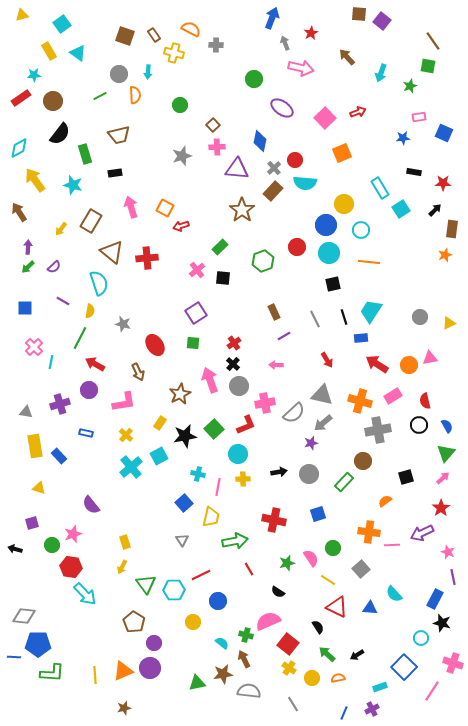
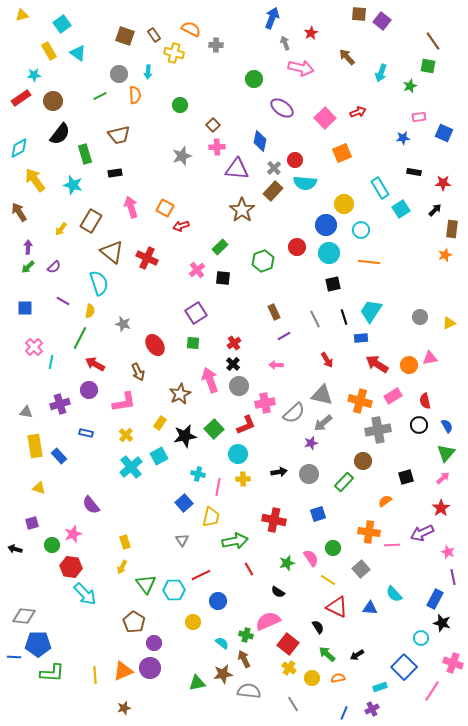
red cross at (147, 258): rotated 30 degrees clockwise
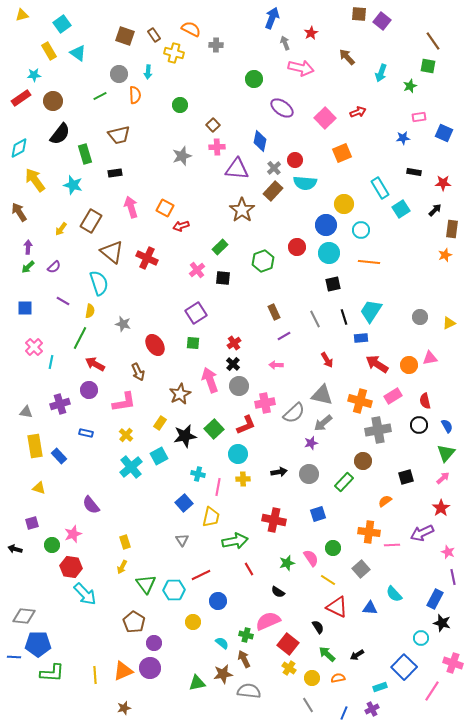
gray line at (293, 704): moved 15 px right, 1 px down
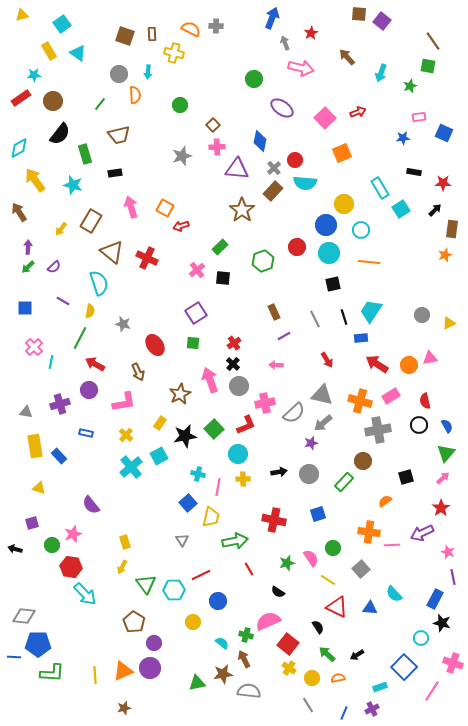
brown rectangle at (154, 35): moved 2 px left, 1 px up; rotated 32 degrees clockwise
gray cross at (216, 45): moved 19 px up
green line at (100, 96): moved 8 px down; rotated 24 degrees counterclockwise
gray circle at (420, 317): moved 2 px right, 2 px up
pink rectangle at (393, 396): moved 2 px left
blue square at (184, 503): moved 4 px right
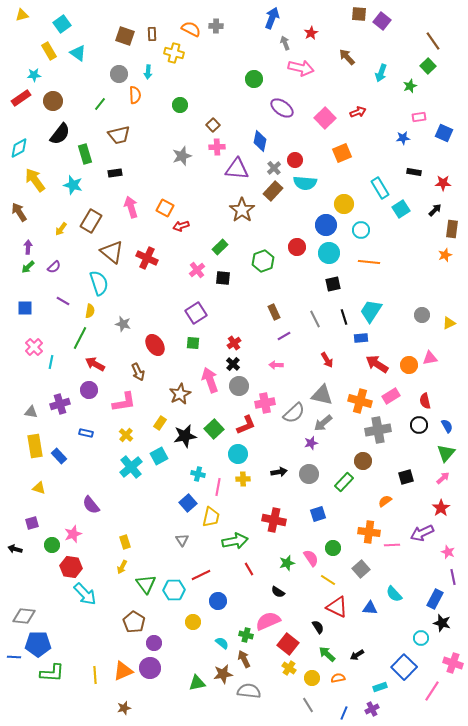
green square at (428, 66): rotated 35 degrees clockwise
gray triangle at (26, 412): moved 5 px right
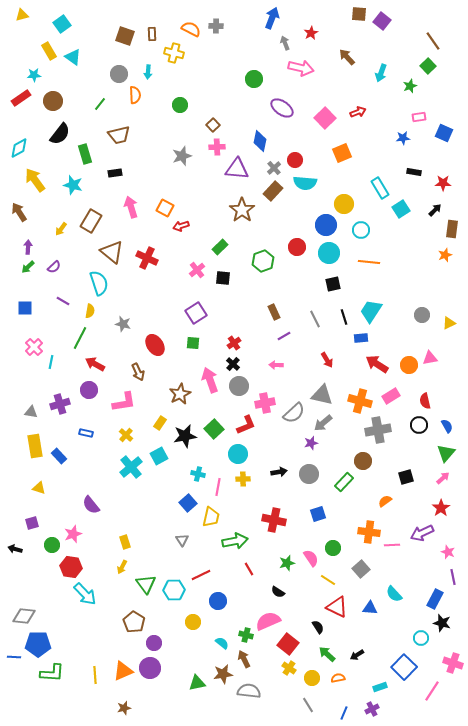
cyan triangle at (78, 53): moved 5 px left, 4 px down
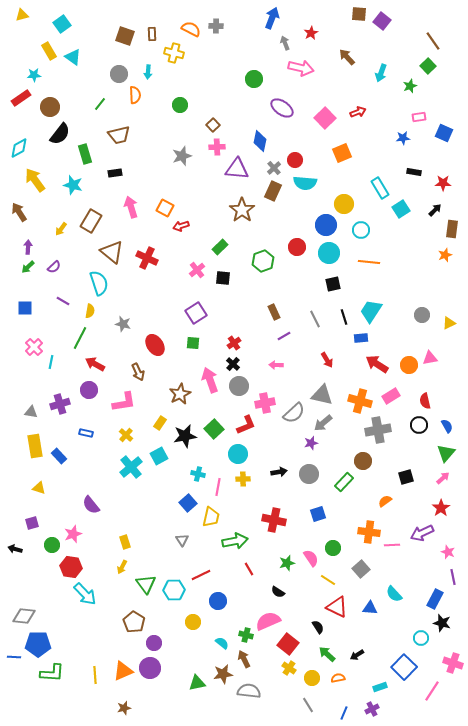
brown circle at (53, 101): moved 3 px left, 6 px down
brown rectangle at (273, 191): rotated 18 degrees counterclockwise
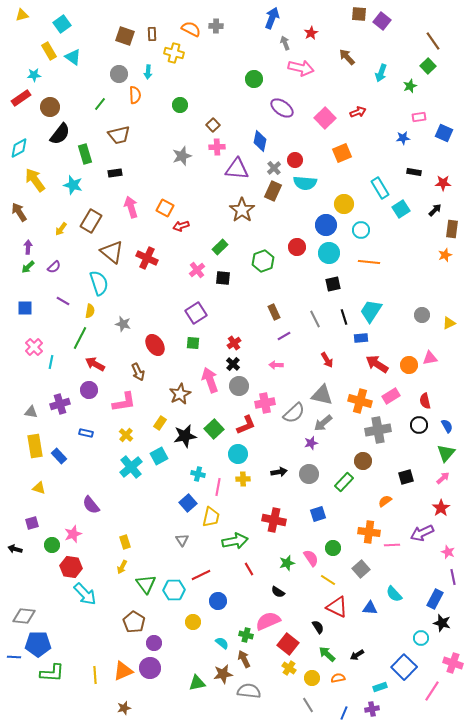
purple cross at (372, 709): rotated 16 degrees clockwise
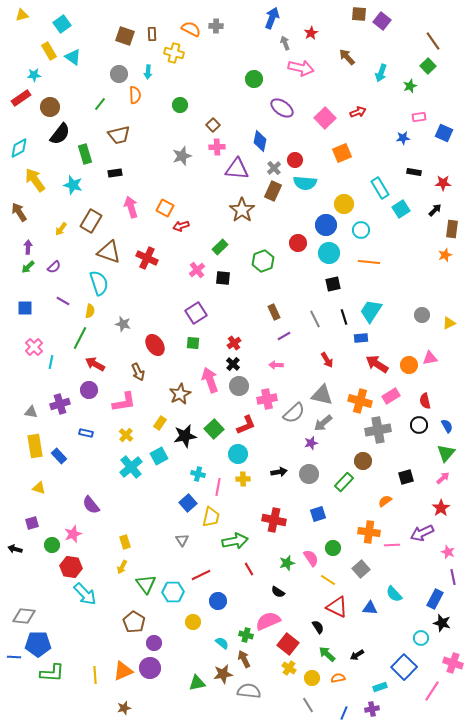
red circle at (297, 247): moved 1 px right, 4 px up
brown triangle at (112, 252): moved 3 px left; rotated 20 degrees counterclockwise
pink cross at (265, 403): moved 2 px right, 4 px up
cyan hexagon at (174, 590): moved 1 px left, 2 px down
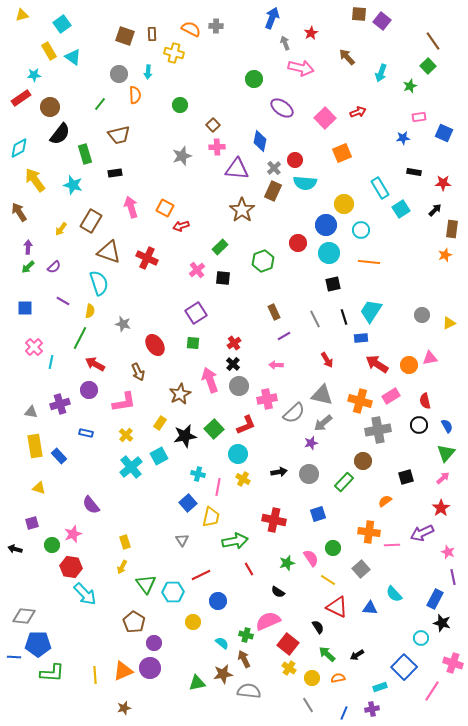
yellow cross at (243, 479): rotated 32 degrees clockwise
